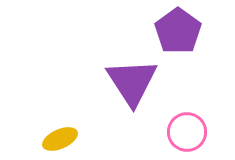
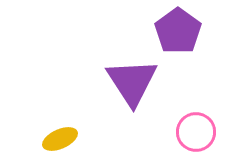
pink circle: moved 9 px right
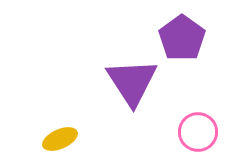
purple pentagon: moved 4 px right, 7 px down
pink circle: moved 2 px right
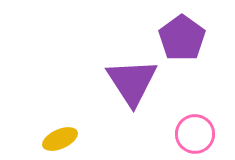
pink circle: moved 3 px left, 2 px down
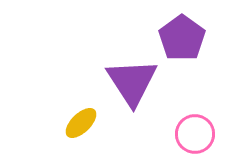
yellow ellipse: moved 21 px right, 16 px up; rotated 20 degrees counterclockwise
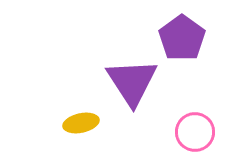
yellow ellipse: rotated 32 degrees clockwise
pink circle: moved 2 px up
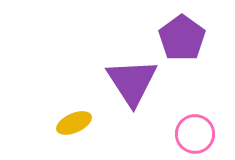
yellow ellipse: moved 7 px left; rotated 12 degrees counterclockwise
pink circle: moved 2 px down
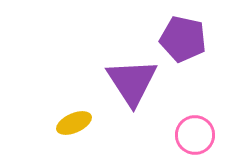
purple pentagon: moved 1 px right, 1 px down; rotated 24 degrees counterclockwise
pink circle: moved 1 px down
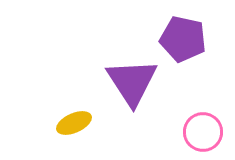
pink circle: moved 8 px right, 3 px up
